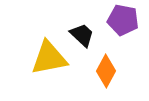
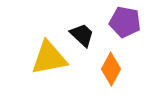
purple pentagon: moved 2 px right, 2 px down
orange diamond: moved 5 px right, 2 px up
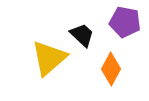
yellow triangle: rotated 30 degrees counterclockwise
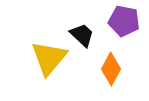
purple pentagon: moved 1 px left, 1 px up
yellow triangle: rotated 9 degrees counterclockwise
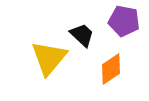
orange diamond: rotated 28 degrees clockwise
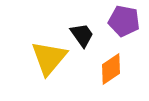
black trapezoid: rotated 12 degrees clockwise
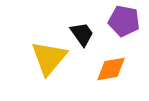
black trapezoid: moved 1 px up
orange diamond: rotated 24 degrees clockwise
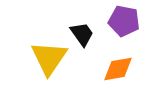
yellow triangle: rotated 6 degrees counterclockwise
orange diamond: moved 7 px right
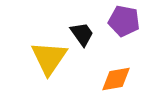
orange diamond: moved 2 px left, 10 px down
